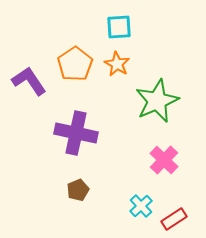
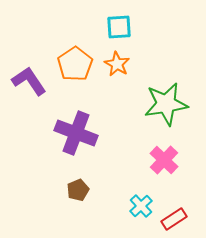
green star: moved 9 px right, 3 px down; rotated 15 degrees clockwise
purple cross: rotated 9 degrees clockwise
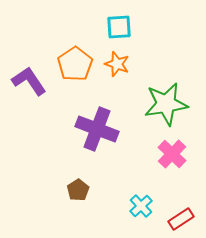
orange star: rotated 10 degrees counterclockwise
purple cross: moved 21 px right, 4 px up
pink cross: moved 8 px right, 6 px up
brown pentagon: rotated 10 degrees counterclockwise
red rectangle: moved 7 px right
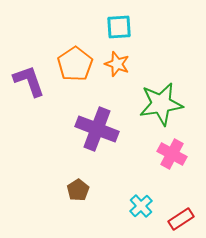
purple L-shape: rotated 15 degrees clockwise
green star: moved 5 px left
pink cross: rotated 16 degrees counterclockwise
